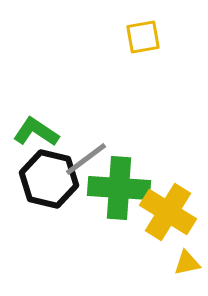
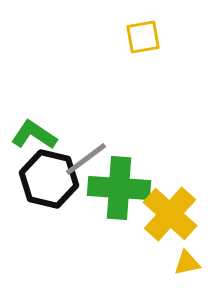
green L-shape: moved 2 px left, 3 px down
yellow cross: moved 2 px right, 2 px down; rotated 10 degrees clockwise
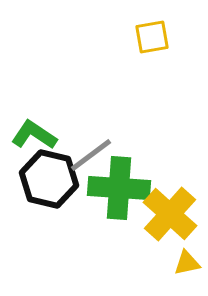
yellow square: moved 9 px right
gray line: moved 5 px right, 4 px up
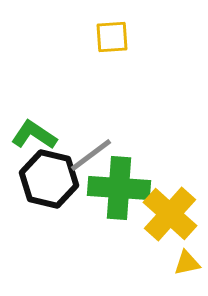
yellow square: moved 40 px left; rotated 6 degrees clockwise
